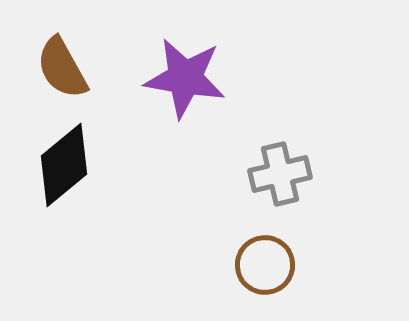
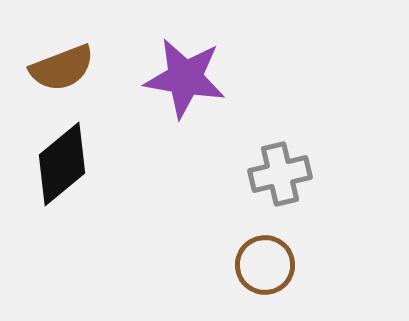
brown semicircle: rotated 82 degrees counterclockwise
black diamond: moved 2 px left, 1 px up
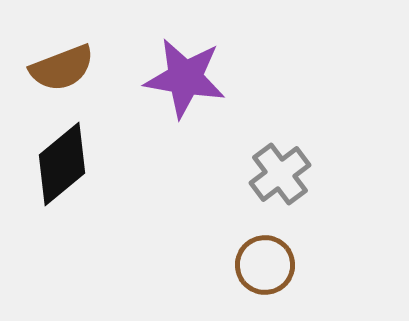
gray cross: rotated 24 degrees counterclockwise
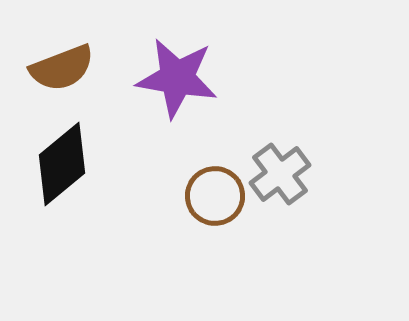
purple star: moved 8 px left
brown circle: moved 50 px left, 69 px up
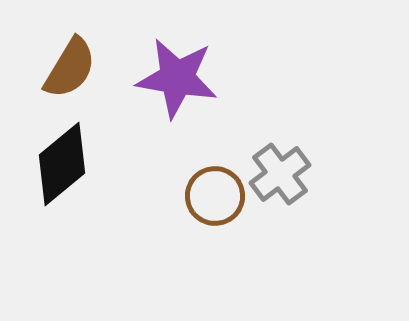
brown semicircle: moved 8 px right; rotated 38 degrees counterclockwise
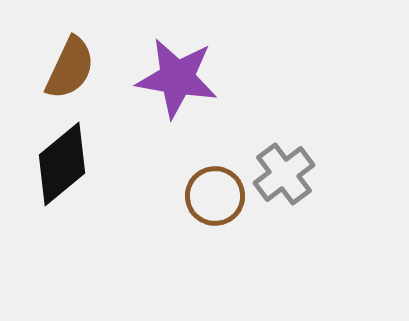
brown semicircle: rotated 6 degrees counterclockwise
gray cross: moved 4 px right
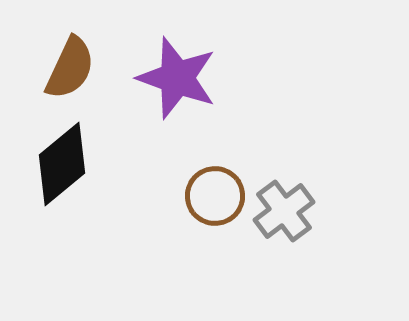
purple star: rotated 10 degrees clockwise
gray cross: moved 37 px down
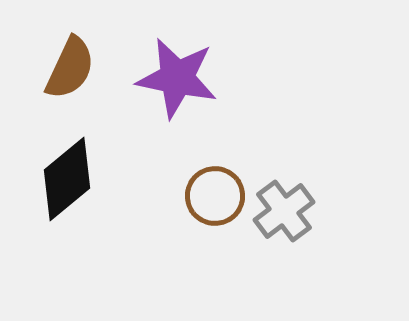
purple star: rotated 8 degrees counterclockwise
black diamond: moved 5 px right, 15 px down
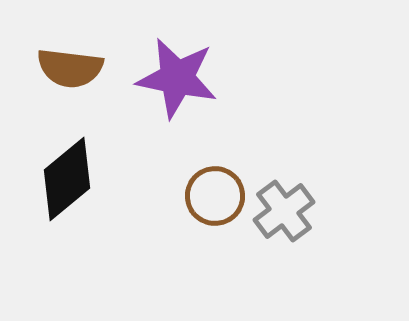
brown semicircle: rotated 72 degrees clockwise
